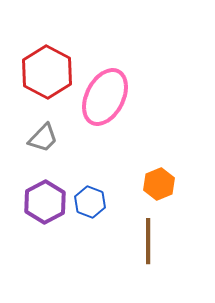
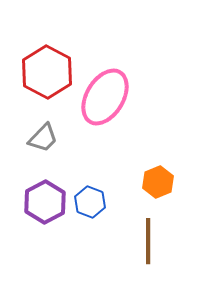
pink ellipse: rotated 4 degrees clockwise
orange hexagon: moved 1 px left, 2 px up
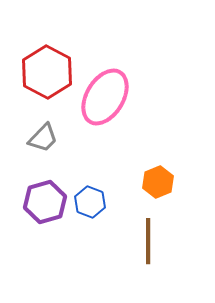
purple hexagon: rotated 12 degrees clockwise
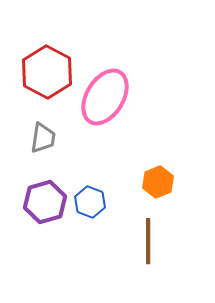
gray trapezoid: rotated 36 degrees counterclockwise
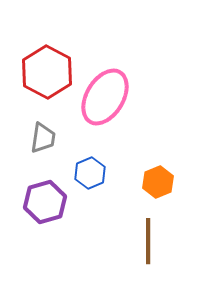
blue hexagon: moved 29 px up; rotated 16 degrees clockwise
